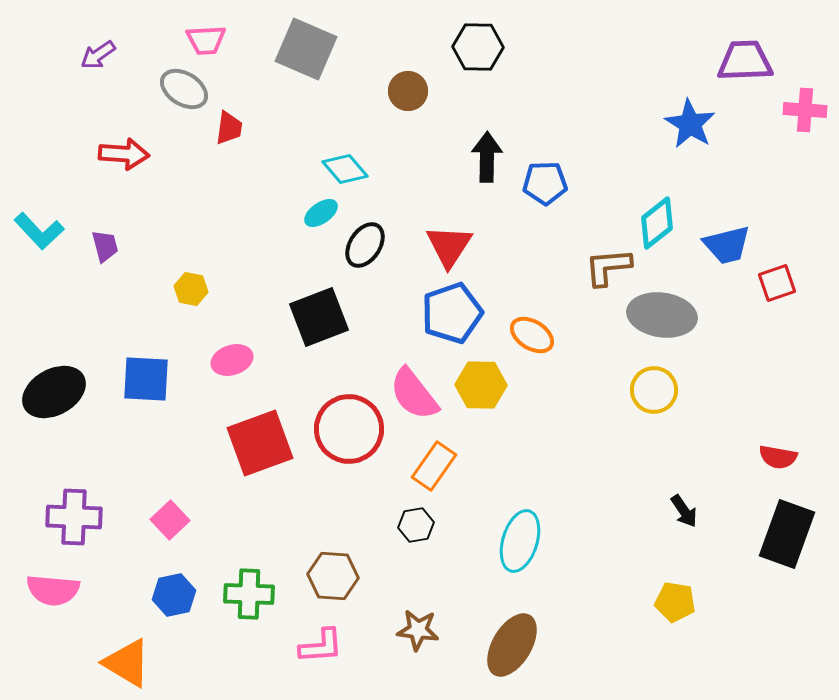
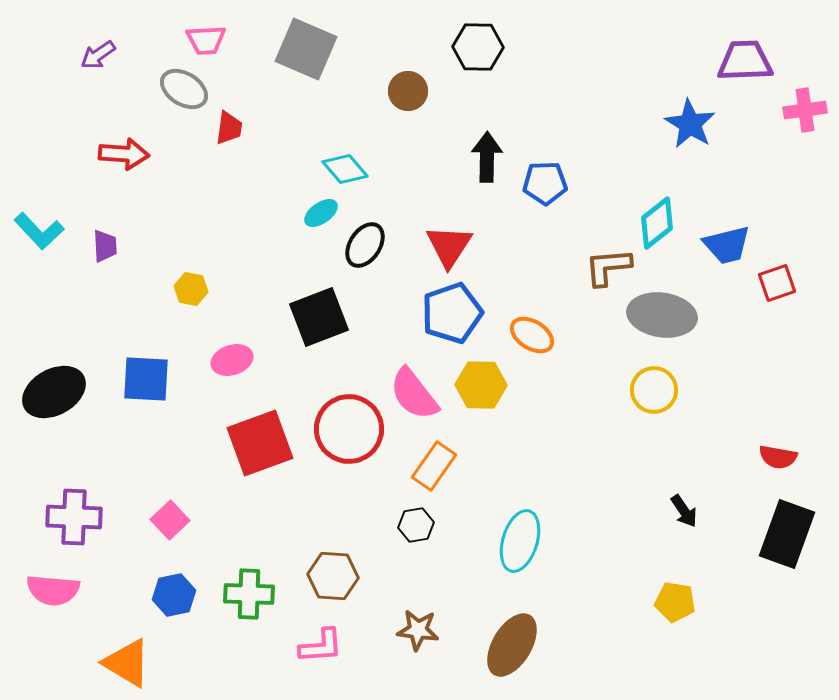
pink cross at (805, 110): rotated 12 degrees counterclockwise
purple trapezoid at (105, 246): rotated 12 degrees clockwise
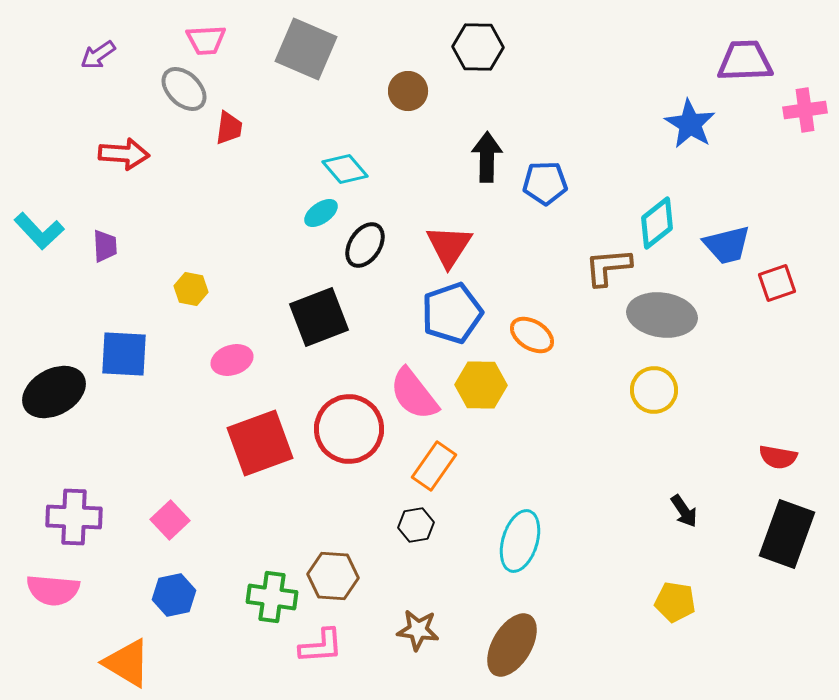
gray ellipse at (184, 89): rotated 12 degrees clockwise
blue square at (146, 379): moved 22 px left, 25 px up
green cross at (249, 594): moved 23 px right, 3 px down; rotated 6 degrees clockwise
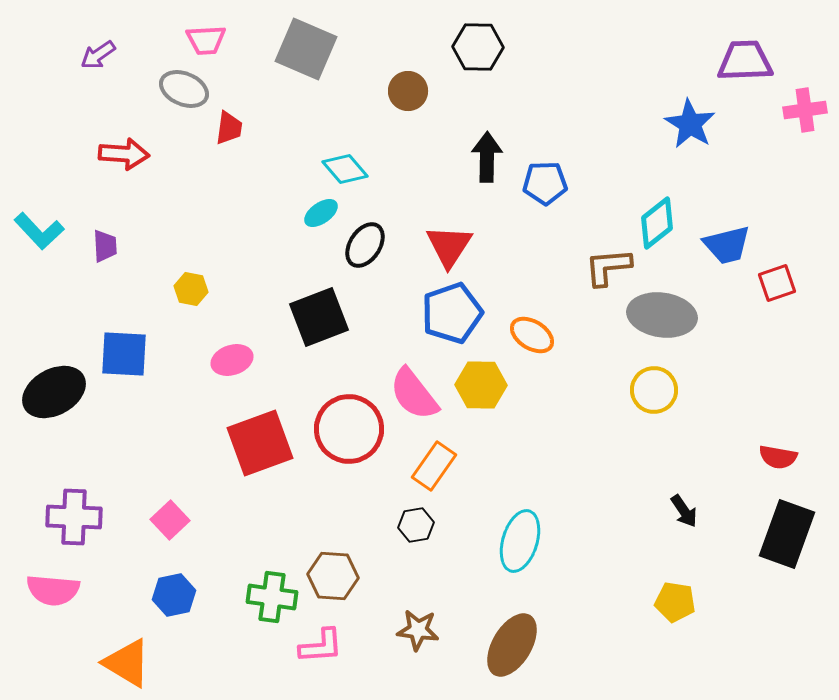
gray ellipse at (184, 89): rotated 21 degrees counterclockwise
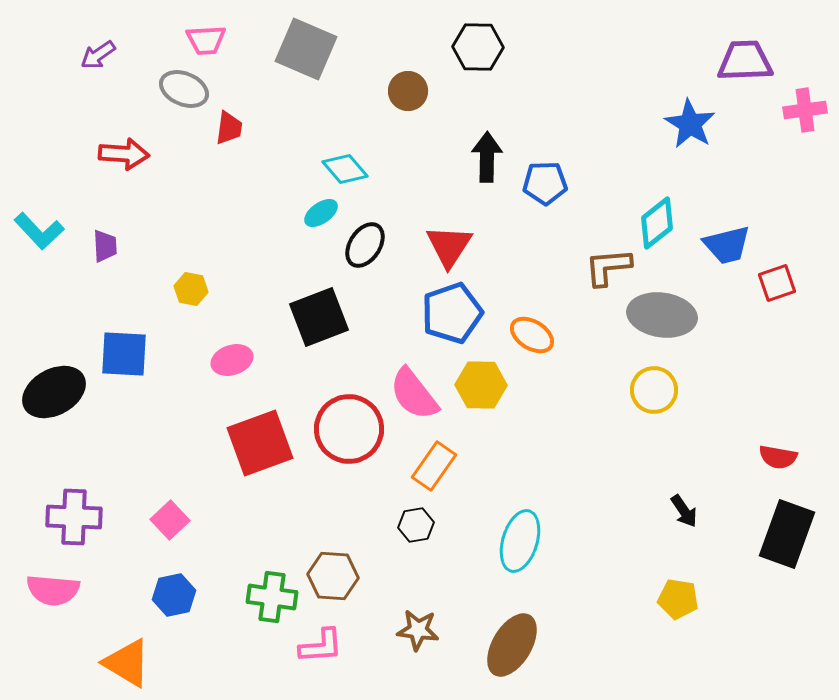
yellow pentagon at (675, 602): moved 3 px right, 3 px up
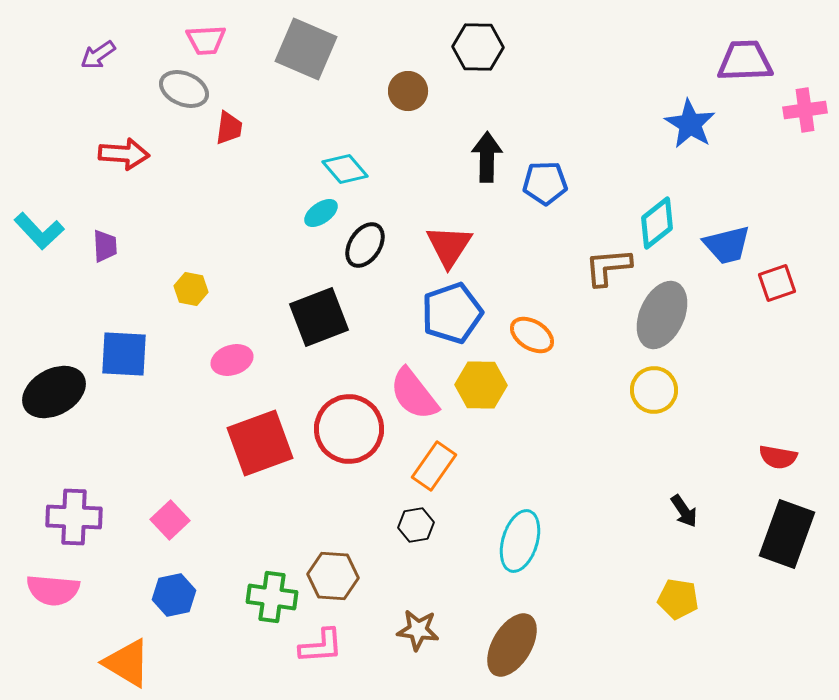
gray ellipse at (662, 315): rotated 74 degrees counterclockwise
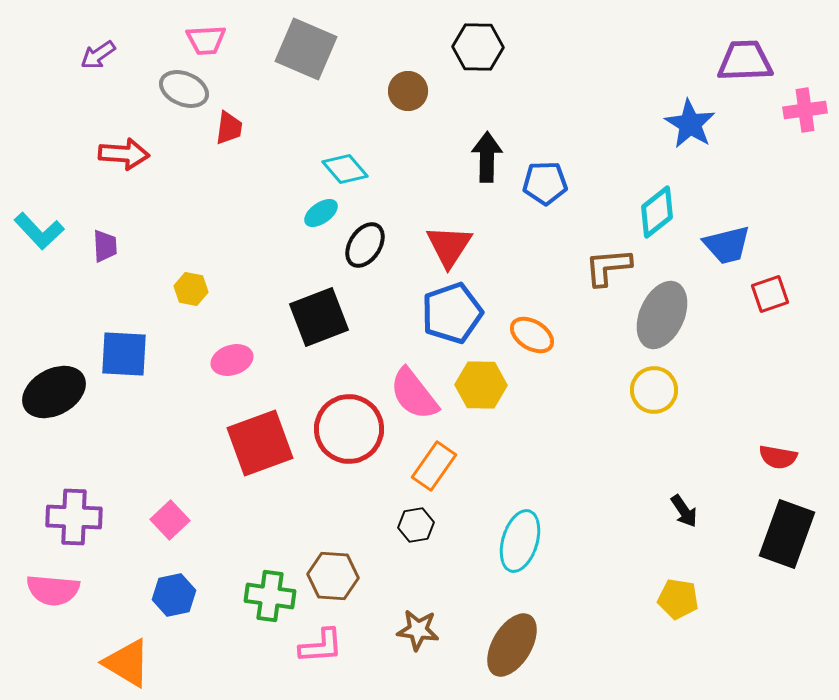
cyan diamond at (657, 223): moved 11 px up
red square at (777, 283): moved 7 px left, 11 px down
green cross at (272, 597): moved 2 px left, 1 px up
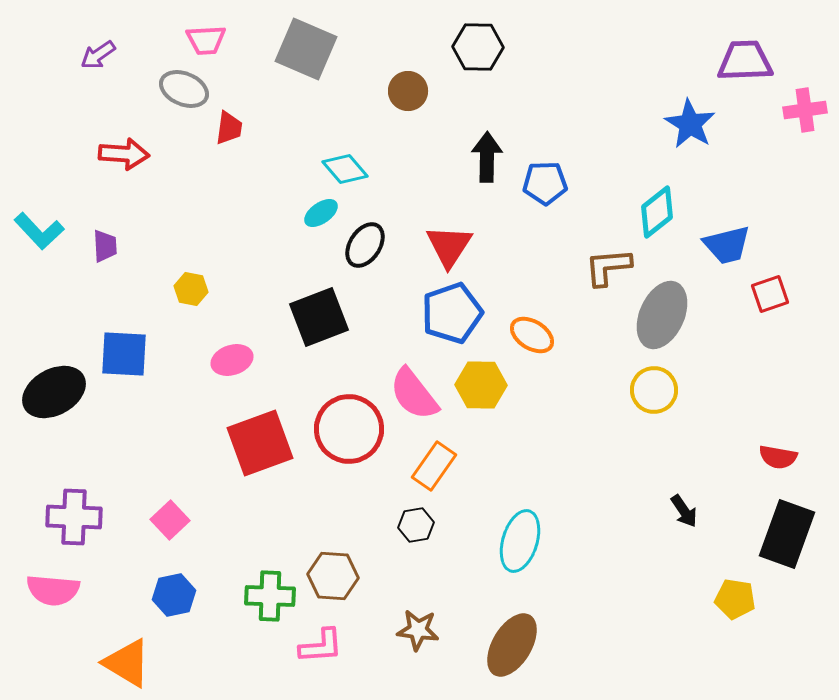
green cross at (270, 596): rotated 6 degrees counterclockwise
yellow pentagon at (678, 599): moved 57 px right
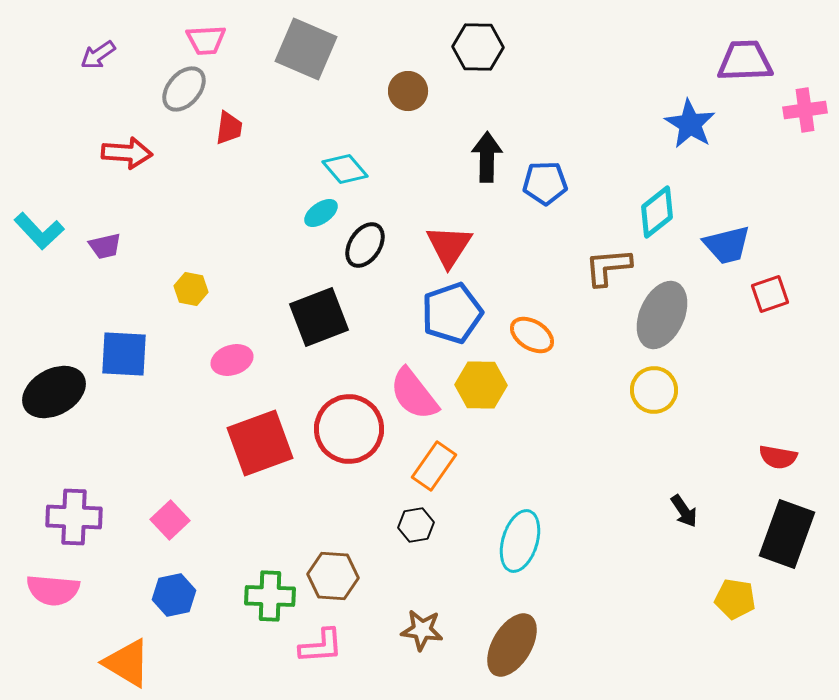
gray ellipse at (184, 89): rotated 72 degrees counterclockwise
red arrow at (124, 154): moved 3 px right, 1 px up
purple trapezoid at (105, 246): rotated 80 degrees clockwise
brown star at (418, 630): moved 4 px right
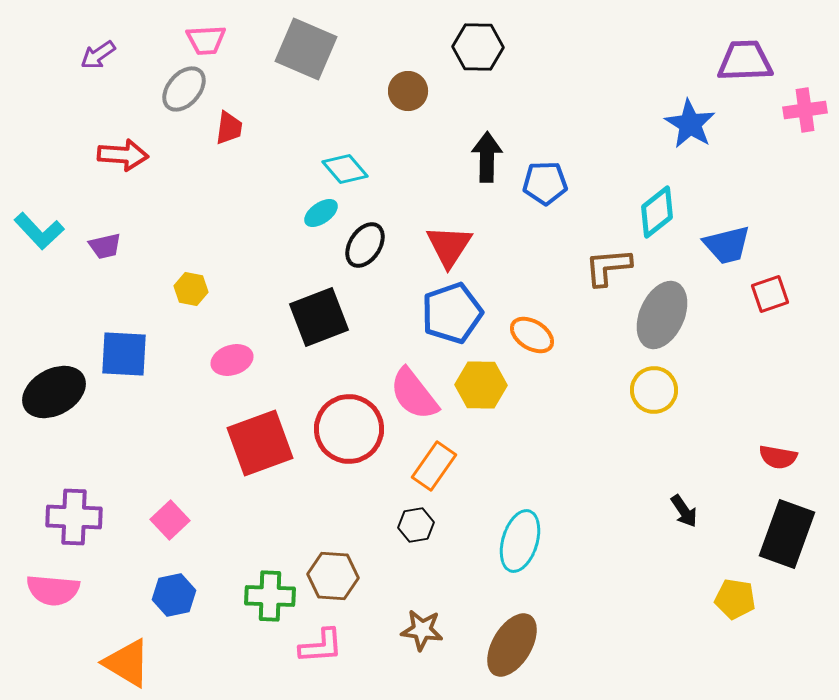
red arrow at (127, 153): moved 4 px left, 2 px down
